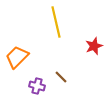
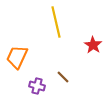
red star: moved 1 px left, 1 px up; rotated 18 degrees counterclockwise
orange trapezoid: rotated 20 degrees counterclockwise
brown line: moved 2 px right
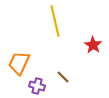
yellow line: moved 1 px left, 1 px up
orange trapezoid: moved 2 px right, 6 px down
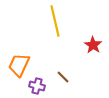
orange trapezoid: moved 2 px down
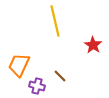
brown line: moved 3 px left, 1 px up
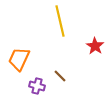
yellow line: moved 5 px right
red star: moved 2 px right, 1 px down
orange trapezoid: moved 6 px up
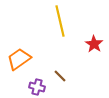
red star: moved 1 px left, 2 px up
orange trapezoid: rotated 30 degrees clockwise
purple cross: moved 1 px down
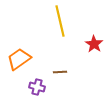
brown line: moved 4 px up; rotated 48 degrees counterclockwise
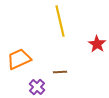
red star: moved 3 px right
orange trapezoid: rotated 10 degrees clockwise
purple cross: rotated 28 degrees clockwise
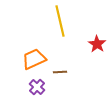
orange trapezoid: moved 15 px right
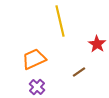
brown line: moved 19 px right; rotated 32 degrees counterclockwise
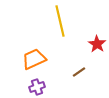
purple cross: rotated 28 degrees clockwise
